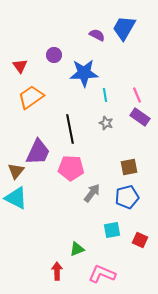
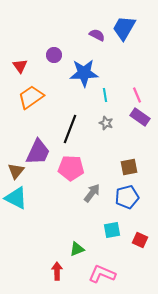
black line: rotated 32 degrees clockwise
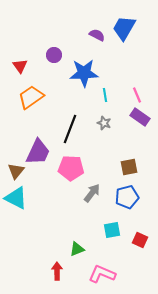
gray star: moved 2 px left
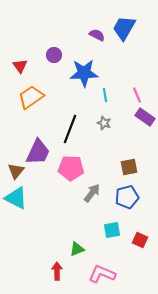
purple rectangle: moved 5 px right
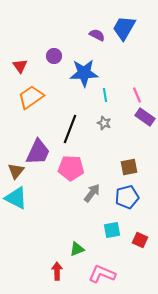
purple circle: moved 1 px down
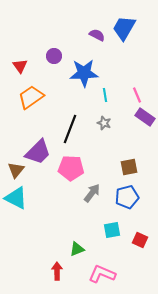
purple trapezoid: rotated 20 degrees clockwise
brown triangle: moved 1 px up
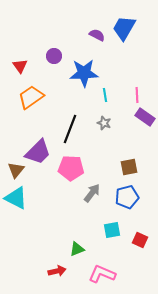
pink line: rotated 21 degrees clockwise
red arrow: rotated 78 degrees clockwise
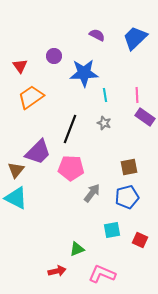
blue trapezoid: moved 11 px right, 10 px down; rotated 16 degrees clockwise
